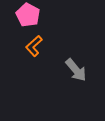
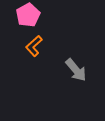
pink pentagon: rotated 15 degrees clockwise
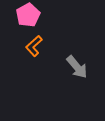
gray arrow: moved 1 px right, 3 px up
